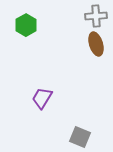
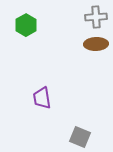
gray cross: moved 1 px down
brown ellipse: rotated 75 degrees counterclockwise
purple trapezoid: rotated 40 degrees counterclockwise
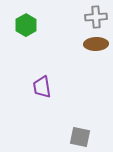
purple trapezoid: moved 11 px up
gray square: rotated 10 degrees counterclockwise
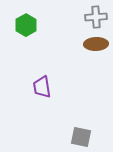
gray square: moved 1 px right
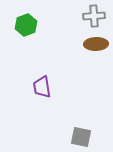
gray cross: moved 2 px left, 1 px up
green hexagon: rotated 10 degrees clockwise
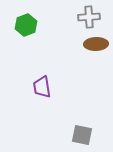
gray cross: moved 5 px left, 1 px down
gray square: moved 1 px right, 2 px up
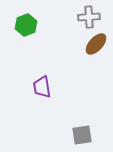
brown ellipse: rotated 45 degrees counterclockwise
gray square: rotated 20 degrees counterclockwise
